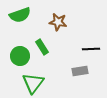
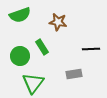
gray rectangle: moved 6 px left, 3 px down
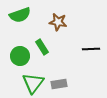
gray rectangle: moved 15 px left, 10 px down
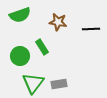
black line: moved 20 px up
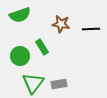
brown star: moved 3 px right, 2 px down
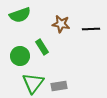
gray rectangle: moved 2 px down
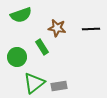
green semicircle: moved 1 px right
brown star: moved 4 px left, 4 px down
green circle: moved 3 px left, 1 px down
green triangle: moved 1 px right; rotated 15 degrees clockwise
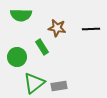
green semicircle: rotated 20 degrees clockwise
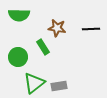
green semicircle: moved 2 px left
green rectangle: moved 1 px right
green circle: moved 1 px right
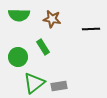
brown star: moved 5 px left, 9 px up
